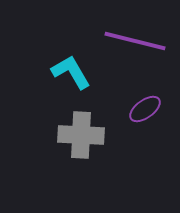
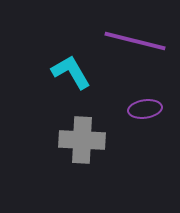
purple ellipse: rotated 28 degrees clockwise
gray cross: moved 1 px right, 5 px down
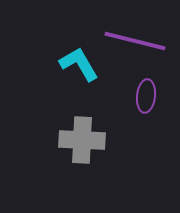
cyan L-shape: moved 8 px right, 8 px up
purple ellipse: moved 1 px right, 13 px up; rotated 76 degrees counterclockwise
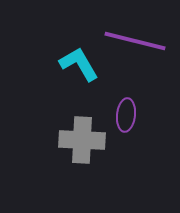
purple ellipse: moved 20 px left, 19 px down
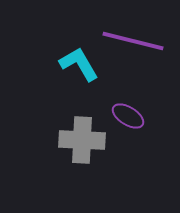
purple line: moved 2 px left
purple ellipse: moved 2 px right, 1 px down; rotated 64 degrees counterclockwise
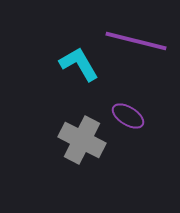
purple line: moved 3 px right
gray cross: rotated 24 degrees clockwise
